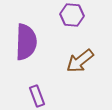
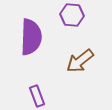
purple semicircle: moved 5 px right, 5 px up
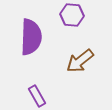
purple rectangle: rotated 10 degrees counterclockwise
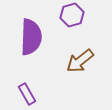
purple hexagon: rotated 20 degrees counterclockwise
purple rectangle: moved 10 px left, 2 px up
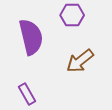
purple hexagon: rotated 15 degrees clockwise
purple semicircle: rotated 15 degrees counterclockwise
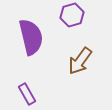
purple hexagon: rotated 15 degrees counterclockwise
brown arrow: rotated 16 degrees counterclockwise
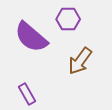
purple hexagon: moved 4 px left, 4 px down; rotated 15 degrees clockwise
purple semicircle: rotated 144 degrees clockwise
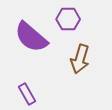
brown arrow: moved 2 px up; rotated 20 degrees counterclockwise
